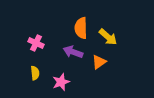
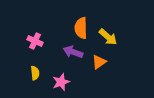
pink cross: moved 1 px left, 2 px up
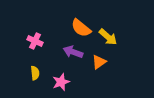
orange semicircle: rotated 50 degrees counterclockwise
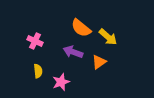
yellow semicircle: moved 3 px right, 2 px up
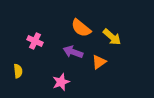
yellow arrow: moved 4 px right
yellow semicircle: moved 20 px left
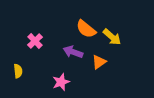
orange semicircle: moved 5 px right, 1 px down
pink cross: rotated 21 degrees clockwise
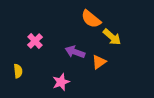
orange semicircle: moved 5 px right, 10 px up
purple arrow: moved 2 px right
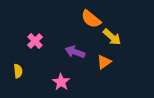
orange triangle: moved 5 px right
pink star: rotated 18 degrees counterclockwise
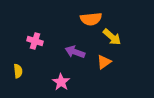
orange semicircle: rotated 45 degrees counterclockwise
pink cross: rotated 28 degrees counterclockwise
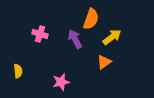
orange semicircle: rotated 65 degrees counterclockwise
yellow arrow: rotated 78 degrees counterclockwise
pink cross: moved 5 px right, 7 px up
purple arrow: moved 13 px up; rotated 42 degrees clockwise
pink star: rotated 24 degrees clockwise
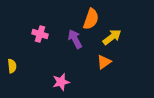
yellow semicircle: moved 6 px left, 5 px up
